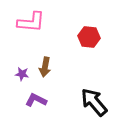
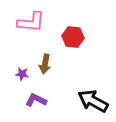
red hexagon: moved 16 px left
brown arrow: moved 3 px up
black arrow: moved 1 px left, 1 px up; rotated 20 degrees counterclockwise
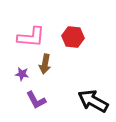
pink L-shape: moved 15 px down
purple L-shape: rotated 145 degrees counterclockwise
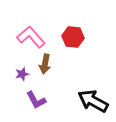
pink L-shape: rotated 136 degrees counterclockwise
purple star: rotated 24 degrees counterclockwise
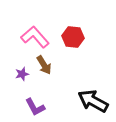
pink L-shape: moved 4 px right
brown arrow: moved 1 px left, 1 px down; rotated 42 degrees counterclockwise
purple L-shape: moved 1 px left, 7 px down
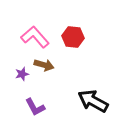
brown arrow: rotated 42 degrees counterclockwise
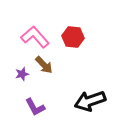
brown arrow: rotated 30 degrees clockwise
black arrow: moved 3 px left; rotated 48 degrees counterclockwise
